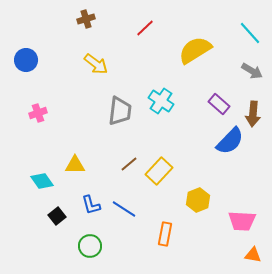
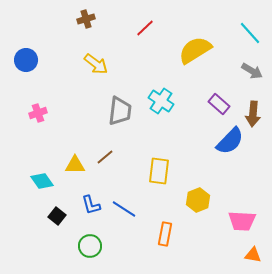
brown line: moved 24 px left, 7 px up
yellow rectangle: rotated 36 degrees counterclockwise
black square: rotated 12 degrees counterclockwise
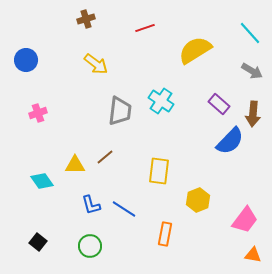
red line: rotated 24 degrees clockwise
black square: moved 19 px left, 26 px down
pink trapezoid: moved 3 px right, 1 px up; rotated 56 degrees counterclockwise
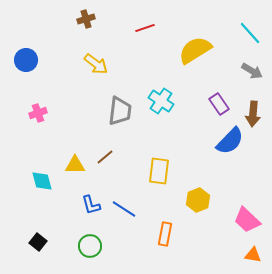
purple rectangle: rotated 15 degrees clockwise
cyan diamond: rotated 20 degrees clockwise
pink trapezoid: moved 2 px right; rotated 96 degrees clockwise
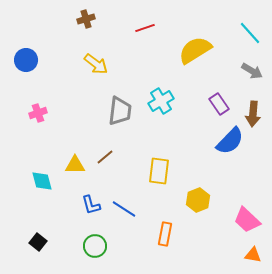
cyan cross: rotated 25 degrees clockwise
green circle: moved 5 px right
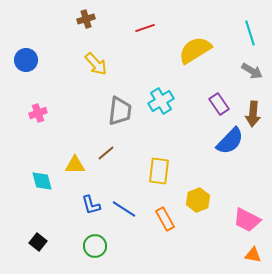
cyan line: rotated 25 degrees clockwise
yellow arrow: rotated 10 degrees clockwise
brown line: moved 1 px right, 4 px up
pink trapezoid: rotated 16 degrees counterclockwise
orange rectangle: moved 15 px up; rotated 40 degrees counterclockwise
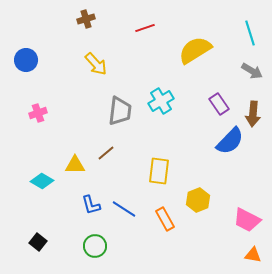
cyan diamond: rotated 45 degrees counterclockwise
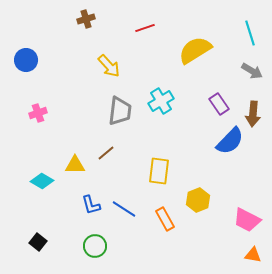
yellow arrow: moved 13 px right, 2 px down
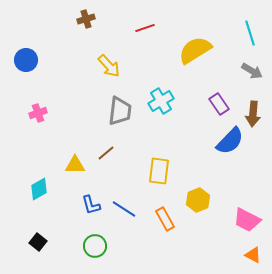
cyan diamond: moved 3 px left, 8 px down; rotated 60 degrees counterclockwise
orange triangle: rotated 18 degrees clockwise
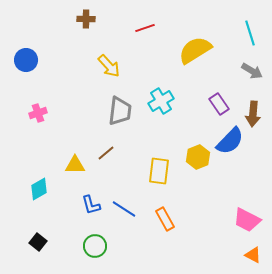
brown cross: rotated 18 degrees clockwise
yellow hexagon: moved 43 px up
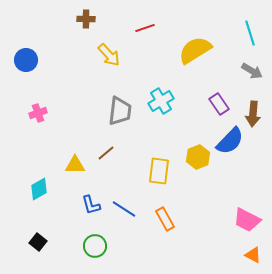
yellow arrow: moved 11 px up
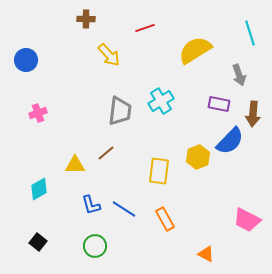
gray arrow: moved 13 px left, 4 px down; rotated 40 degrees clockwise
purple rectangle: rotated 45 degrees counterclockwise
orange triangle: moved 47 px left, 1 px up
